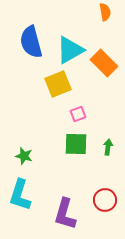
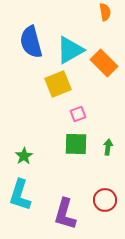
green star: rotated 24 degrees clockwise
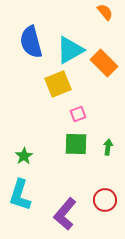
orange semicircle: rotated 30 degrees counterclockwise
purple L-shape: rotated 24 degrees clockwise
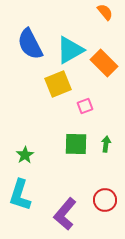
blue semicircle: moved 1 px left, 2 px down; rotated 12 degrees counterclockwise
pink square: moved 7 px right, 8 px up
green arrow: moved 2 px left, 3 px up
green star: moved 1 px right, 1 px up
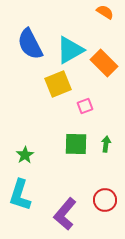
orange semicircle: rotated 18 degrees counterclockwise
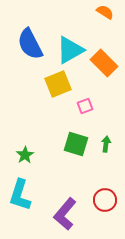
green square: rotated 15 degrees clockwise
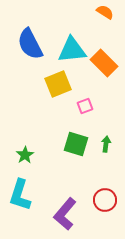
cyan triangle: moved 2 px right; rotated 24 degrees clockwise
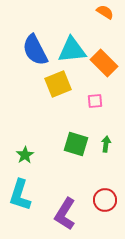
blue semicircle: moved 5 px right, 6 px down
pink square: moved 10 px right, 5 px up; rotated 14 degrees clockwise
purple L-shape: rotated 8 degrees counterclockwise
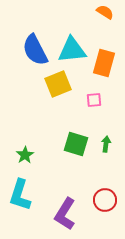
orange rectangle: rotated 60 degrees clockwise
pink square: moved 1 px left, 1 px up
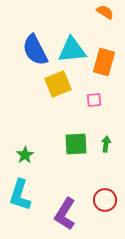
orange rectangle: moved 1 px up
green square: rotated 20 degrees counterclockwise
